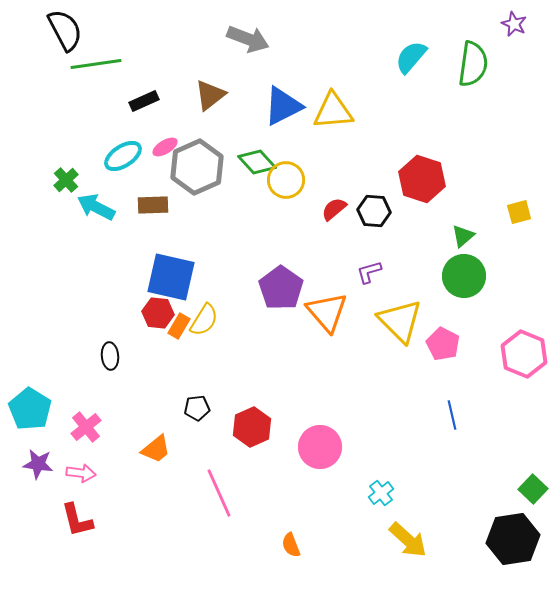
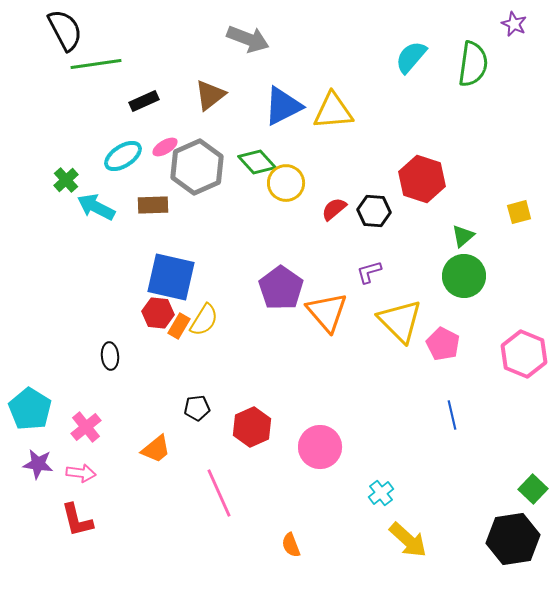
yellow circle at (286, 180): moved 3 px down
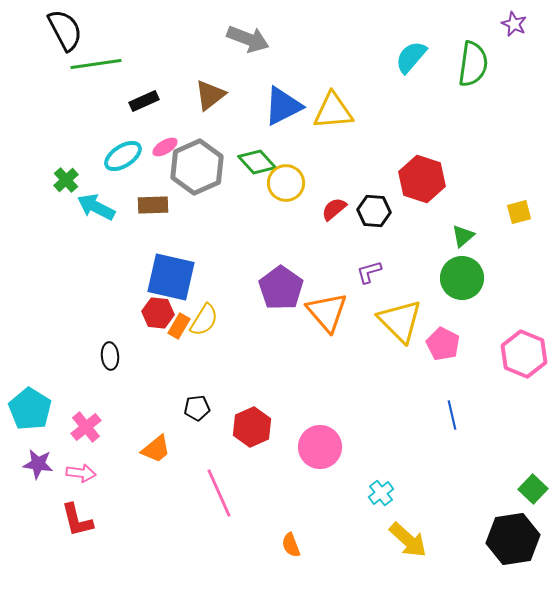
green circle at (464, 276): moved 2 px left, 2 px down
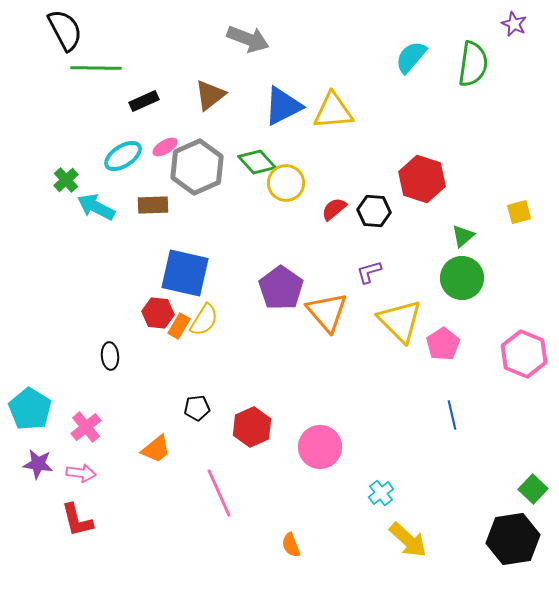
green line at (96, 64): moved 4 px down; rotated 9 degrees clockwise
blue square at (171, 277): moved 14 px right, 4 px up
pink pentagon at (443, 344): rotated 12 degrees clockwise
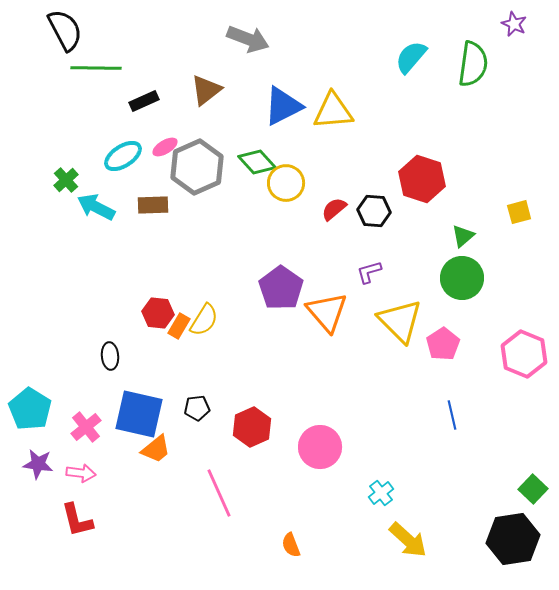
brown triangle at (210, 95): moved 4 px left, 5 px up
blue square at (185, 273): moved 46 px left, 141 px down
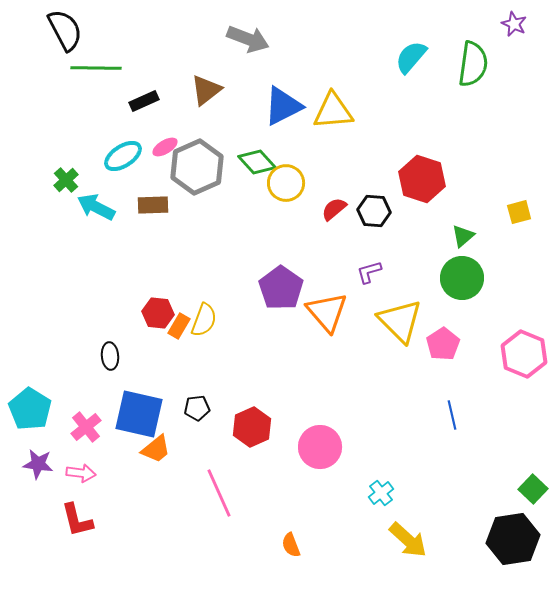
yellow semicircle at (204, 320): rotated 12 degrees counterclockwise
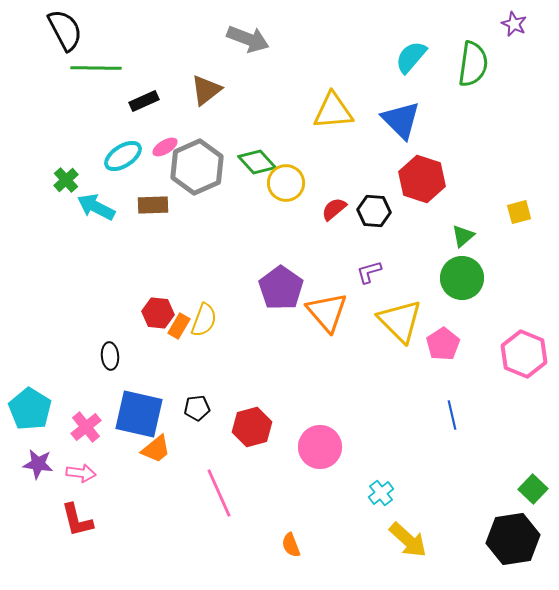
blue triangle at (283, 106): moved 118 px right, 14 px down; rotated 48 degrees counterclockwise
red hexagon at (252, 427): rotated 9 degrees clockwise
